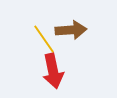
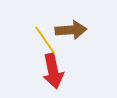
yellow line: moved 1 px right, 1 px down
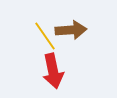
yellow line: moved 4 px up
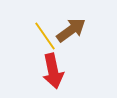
brown arrow: rotated 32 degrees counterclockwise
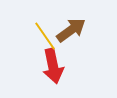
red arrow: moved 5 px up
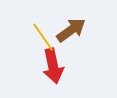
yellow line: moved 2 px left, 1 px down
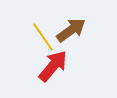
red arrow: rotated 128 degrees counterclockwise
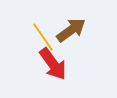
red arrow: moved 2 px up; rotated 104 degrees clockwise
